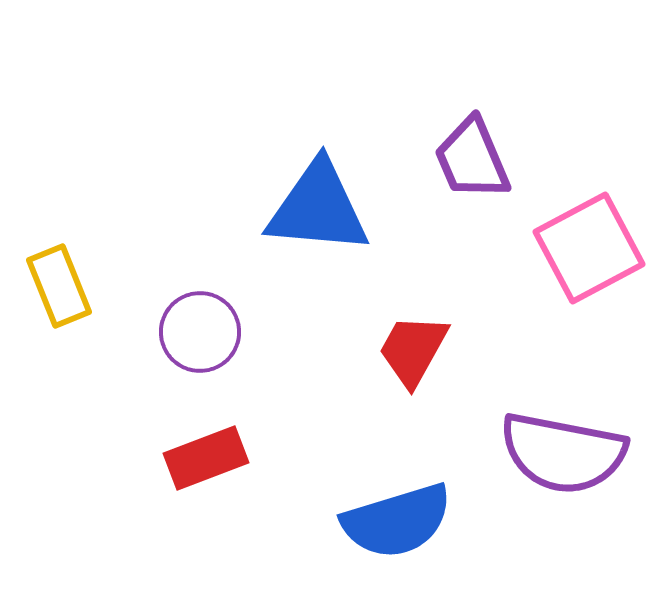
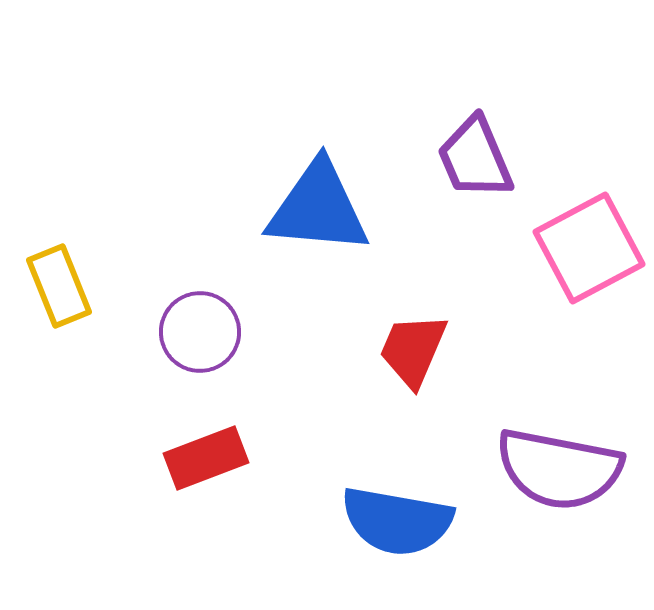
purple trapezoid: moved 3 px right, 1 px up
red trapezoid: rotated 6 degrees counterclockwise
purple semicircle: moved 4 px left, 16 px down
blue semicircle: rotated 27 degrees clockwise
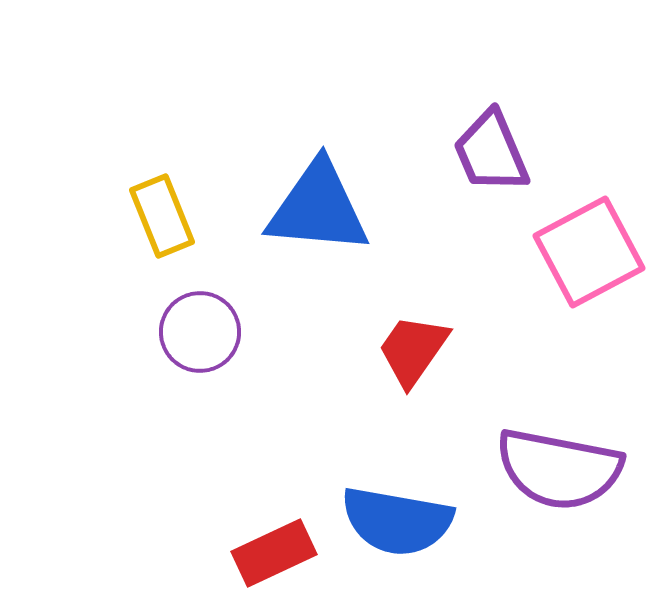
purple trapezoid: moved 16 px right, 6 px up
pink square: moved 4 px down
yellow rectangle: moved 103 px right, 70 px up
red trapezoid: rotated 12 degrees clockwise
red rectangle: moved 68 px right, 95 px down; rotated 4 degrees counterclockwise
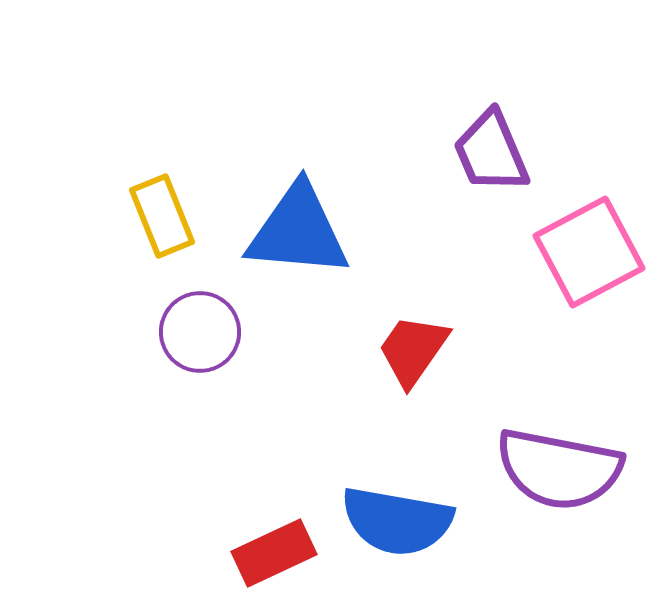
blue triangle: moved 20 px left, 23 px down
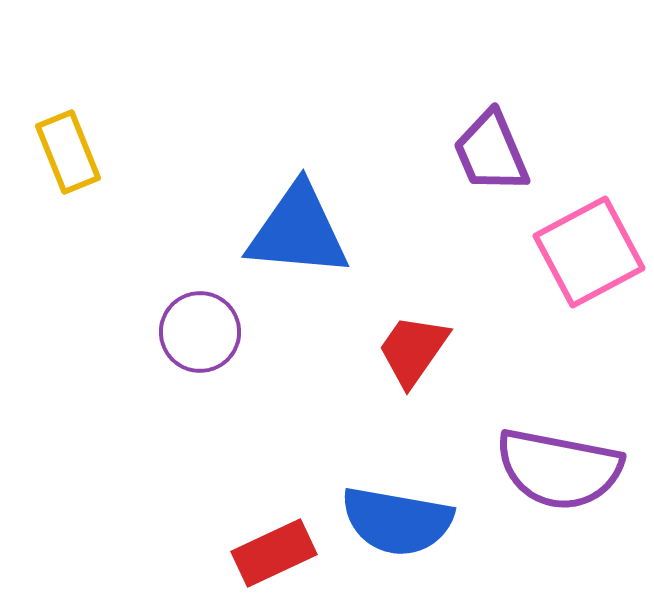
yellow rectangle: moved 94 px left, 64 px up
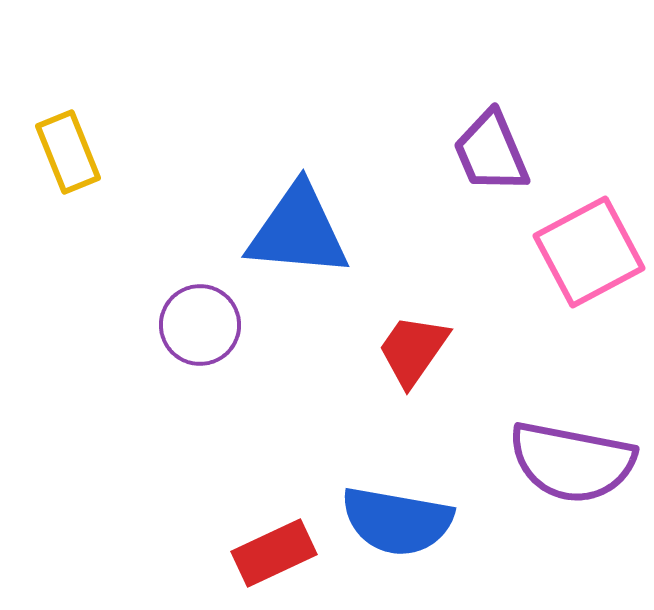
purple circle: moved 7 px up
purple semicircle: moved 13 px right, 7 px up
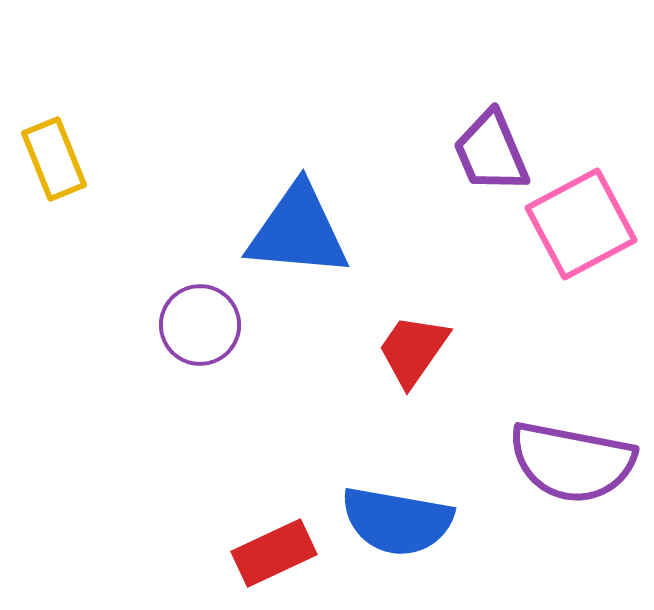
yellow rectangle: moved 14 px left, 7 px down
pink square: moved 8 px left, 28 px up
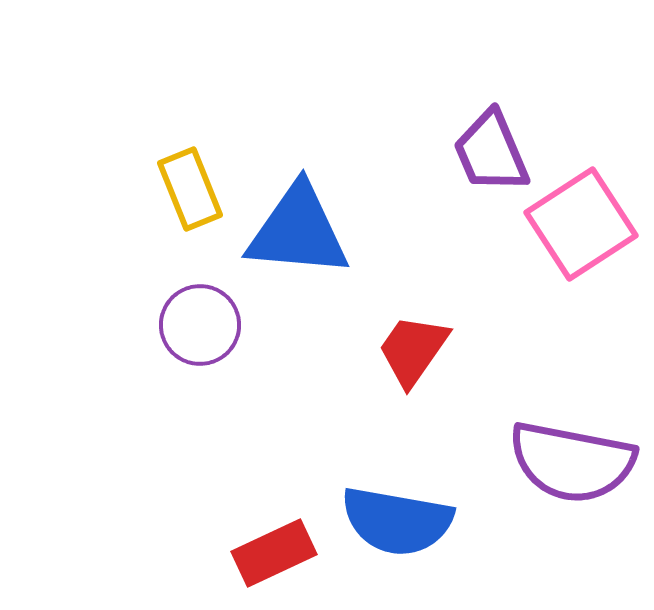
yellow rectangle: moved 136 px right, 30 px down
pink square: rotated 5 degrees counterclockwise
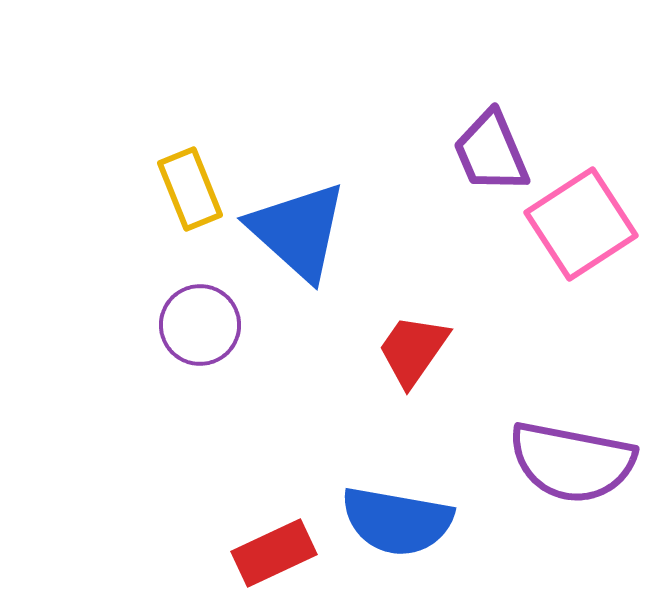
blue triangle: rotated 37 degrees clockwise
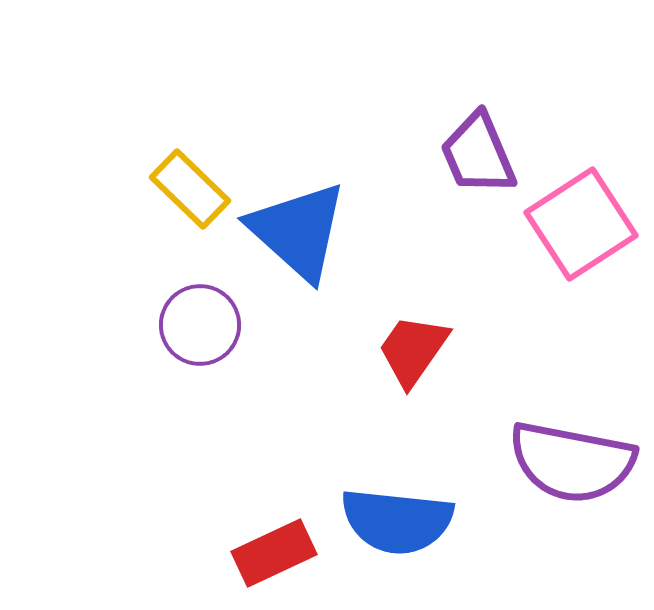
purple trapezoid: moved 13 px left, 2 px down
yellow rectangle: rotated 24 degrees counterclockwise
blue semicircle: rotated 4 degrees counterclockwise
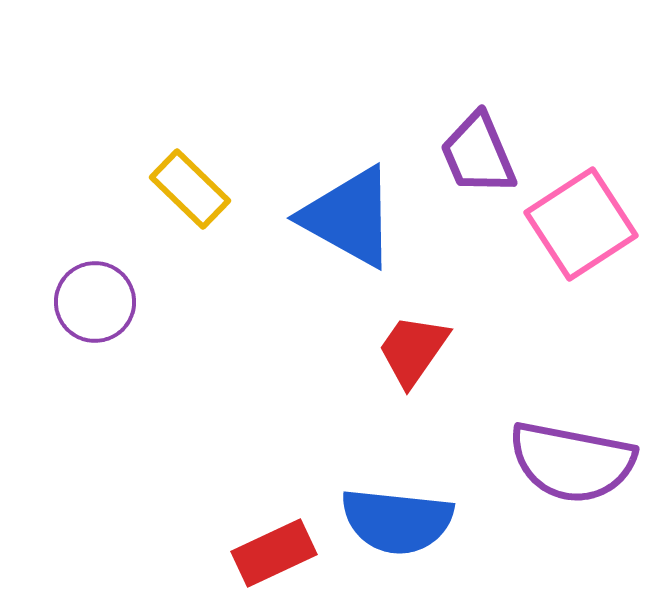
blue triangle: moved 51 px right, 14 px up; rotated 13 degrees counterclockwise
purple circle: moved 105 px left, 23 px up
